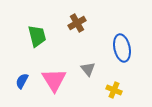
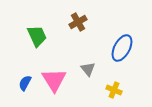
brown cross: moved 1 px right, 1 px up
green trapezoid: rotated 10 degrees counterclockwise
blue ellipse: rotated 40 degrees clockwise
blue semicircle: moved 3 px right, 2 px down
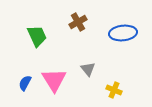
blue ellipse: moved 1 px right, 15 px up; rotated 56 degrees clockwise
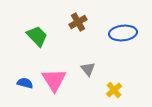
green trapezoid: rotated 20 degrees counterclockwise
blue semicircle: rotated 77 degrees clockwise
yellow cross: rotated 28 degrees clockwise
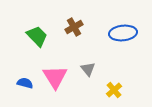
brown cross: moved 4 px left, 5 px down
pink triangle: moved 1 px right, 3 px up
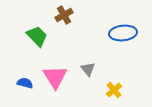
brown cross: moved 10 px left, 12 px up
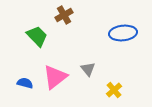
pink triangle: rotated 24 degrees clockwise
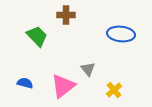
brown cross: moved 2 px right; rotated 30 degrees clockwise
blue ellipse: moved 2 px left, 1 px down; rotated 12 degrees clockwise
pink triangle: moved 8 px right, 9 px down
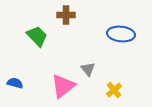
blue semicircle: moved 10 px left
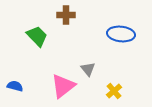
blue semicircle: moved 3 px down
yellow cross: moved 1 px down
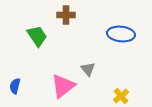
green trapezoid: rotated 10 degrees clockwise
blue semicircle: rotated 91 degrees counterclockwise
yellow cross: moved 7 px right, 5 px down
